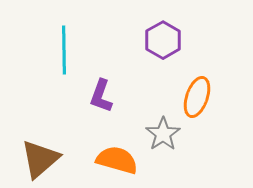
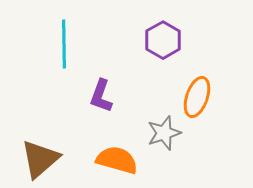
cyan line: moved 6 px up
gray star: moved 1 px right, 1 px up; rotated 16 degrees clockwise
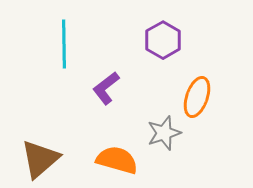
purple L-shape: moved 5 px right, 8 px up; rotated 32 degrees clockwise
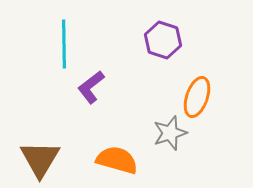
purple hexagon: rotated 12 degrees counterclockwise
purple L-shape: moved 15 px left, 1 px up
gray star: moved 6 px right
brown triangle: rotated 18 degrees counterclockwise
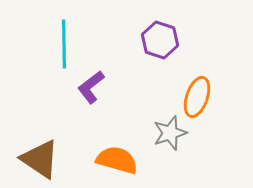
purple hexagon: moved 3 px left
brown triangle: rotated 27 degrees counterclockwise
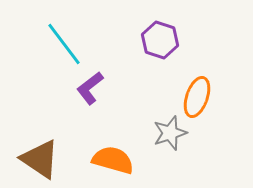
cyan line: rotated 36 degrees counterclockwise
purple L-shape: moved 1 px left, 1 px down
orange semicircle: moved 4 px left
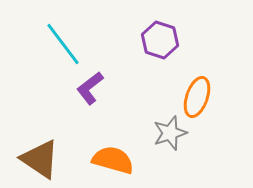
cyan line: moved 1 px left
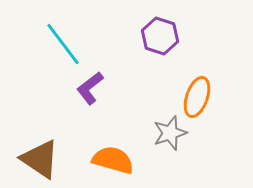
purple hexagon: moved 4 px up
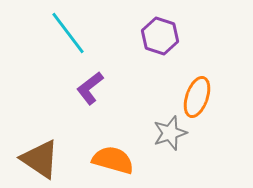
cyan line: moved 5 px right, 11 px up
